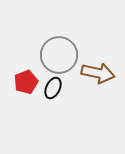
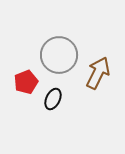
brown arrow: rotated 76 degrees counterclockwise
black ellipse: moved 11 px down
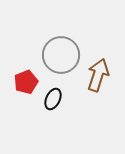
gray circle: moved 2 px right
brown arrow: moved 2 px down; rotated 8 degrees counterclockwise
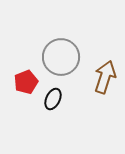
gray circle: moved 2 px down
brown arrow: moved 7 px right, 2 px down
